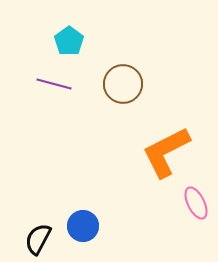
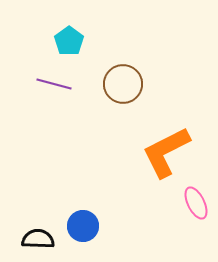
black semicircle: rotated 64 degrees clockwise
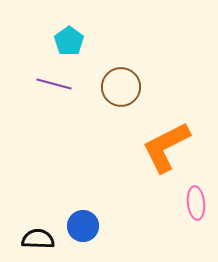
brown circle: moved 2 px left, 3 px down
orange L-shape: moved 5 px up
pink ellipse: rotated 20 degrees clockwise
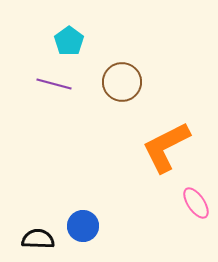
brown circle: moved 1 px right, 5 px up
pink ellipse: rotated 28 degrees counterclockwise
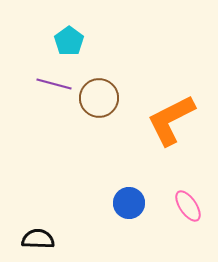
brown circle: moved 23 px left, 16 px down
orange L-shape: moved 5 px right, 27 px up
pink ellipse: moved 8 px left, 3 px down
blue circle: moved 46 px right, 23 px up
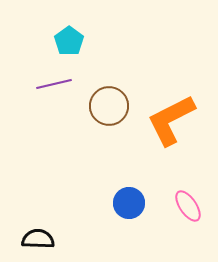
purple line: rotated 28 degrees counterclockwise
brown circle: moved 10 px right, 8 px down
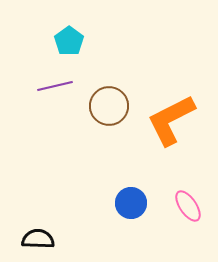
purple line: moved 1 px right, 2 px down
blue circle: moved 2 px right
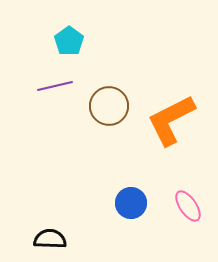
black semicircle: moved 12 px right
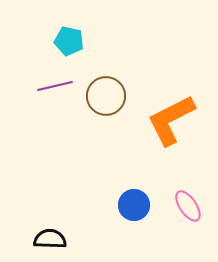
cyan pentagon: rotated 24 degrees counterclockwise
brown circle: moved 3 px left, 10 px up
blue circle: moved 3 px right, 2 px down
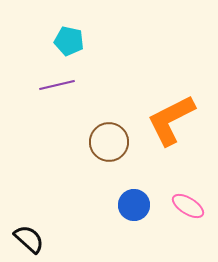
purple line: moved 2 px right, 1 px up
brown circle: moved 3 px right, 46 px down
pink ellipse: rotated 24 degrees counterclockwise
black semicircle: moved 21 px left; rotated 40 degrees clockwise
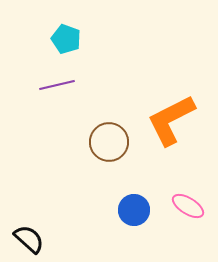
cyan pentagon: moved 3 px left, 2 px up; rotated 8 degrees clockwise
blue circle: moved 5 px down
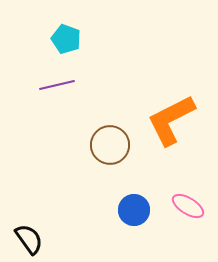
brown circle: moved 1 px right, 3 px down
black semicircle: rotated 12 degrees clockwise
